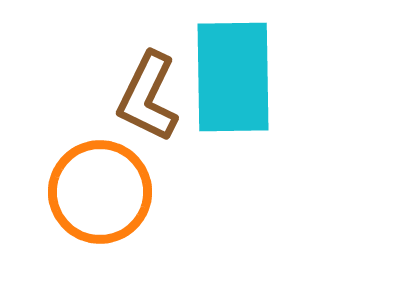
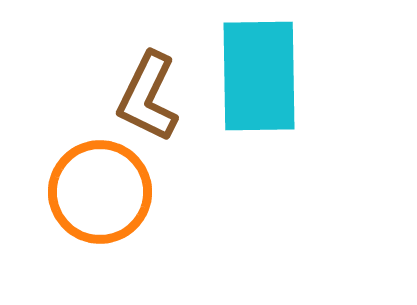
cyan rectangle: moved 26 px right, 1 px up
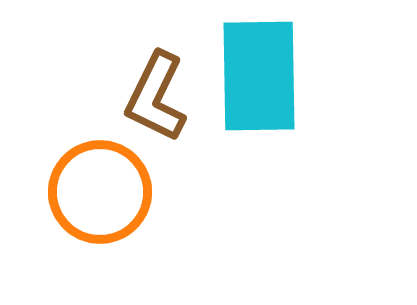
brown L-shape: moved 8 px right
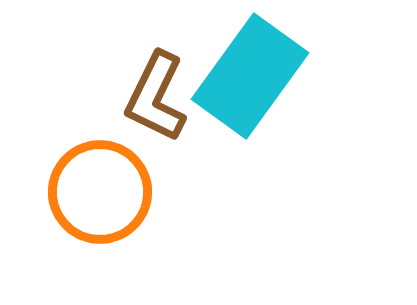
cyan rectangle: moved 9 px left; rotated 37 degrees clockwise
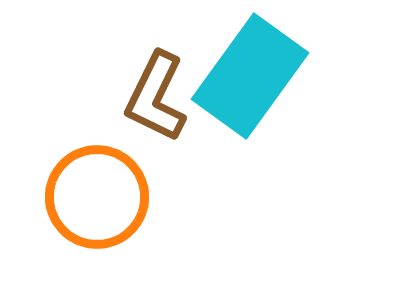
orange circle: moved 3 px left, 5 px down
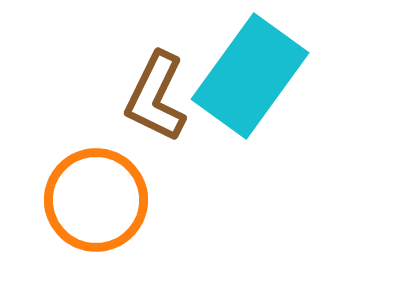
orange circle: moved 1 px left, 3 px down
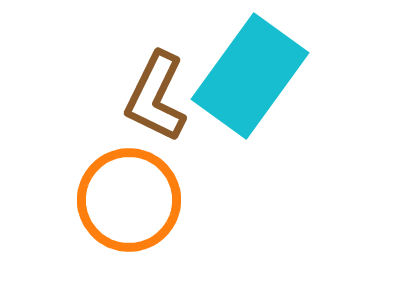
orange circle: moved 33 px right
